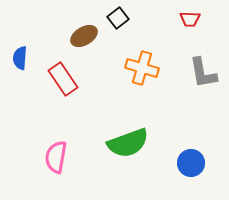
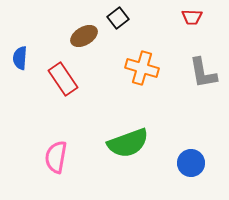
red trapezoid: moved 2 px right, 2 px up
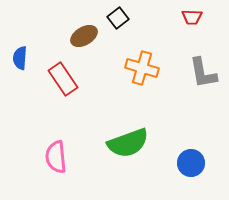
pink semicircle: rotated 16 degrees counterclockwise
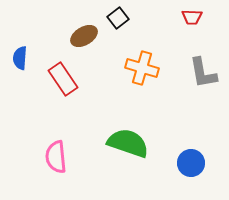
green semicircle: rotated 141 degrees counterclockwise
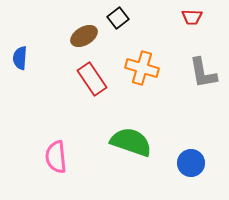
red rectangle: moved 29 px right
green semicircle: moved 3 px right, 1 px up
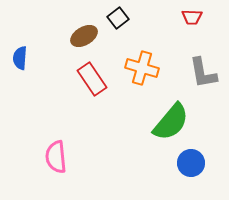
green semicircle: moved 40 px right, 20 px up; rotated 111 degrees clockwise
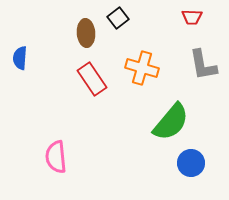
brown ellipse: moved 2 px right, 3 px up; rotated 64 degrees counterclockwise
gray L-shape: moved 8 px up
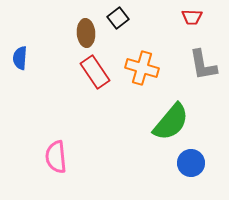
red rectangle: moved 3 px right, 7 px up
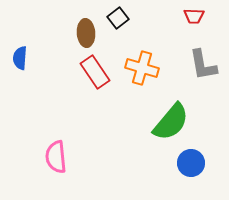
red trapezoid: moved 2 px right, 1 px up
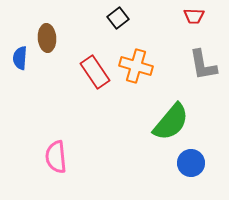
brown ellipse: moved 39 px left, 5 px down
orange cross: moved 6 px left, 2 px up
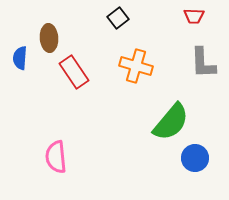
brown ellipse: moved 2 px right
gray L-shape: moved 2 px up; rotated 8 degrees clockwise
red rectangle: moved 21 px left
blue circle: moved 4 px right, 5 px up
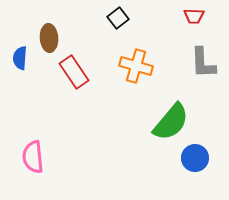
pink semicircle: moved 23 px left
